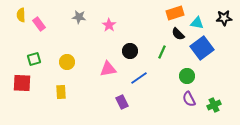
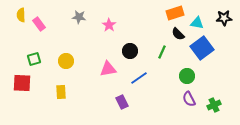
yellow circle: moved 1 px left, 1 px up
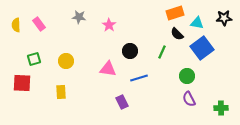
yellow semicircle: moved 5 px left, 10 px down
black semicircle: moved 1 px left
pink triangle: rotated 18 degrees clockwise
blue line: rotated 18 degrees clockwise
green cross: moved 7 px right, 3 px down; rotated 24 degrees clockwise
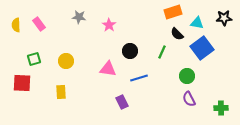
orange rectangle: moved 2 px left, 1 px up
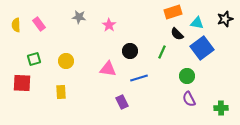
black star: moved 1 px right, 1 px down; rotated 14 degrees counterclockwise
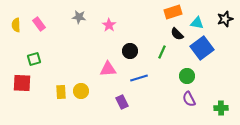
yellow circle: moved 15 px right, 30 px down
pink triangle: rotated 12 degrees counterclockwise
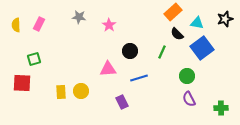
orange rectangle: rotated 24 degrees counterclockwise
pink rectangle: rotated 64 degrees clockwise
